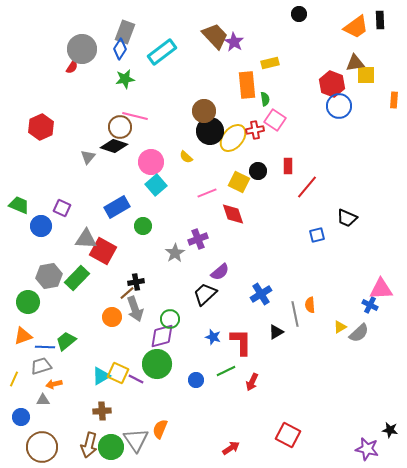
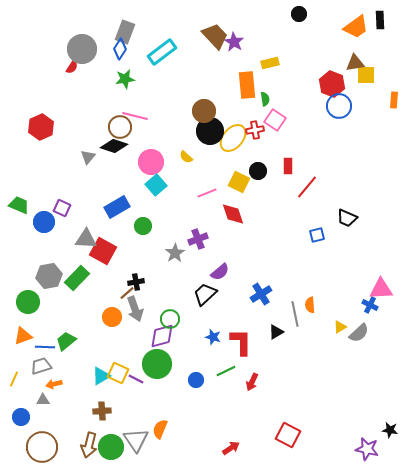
blue circle at (41, 226): moved 3 px right, 4 px up
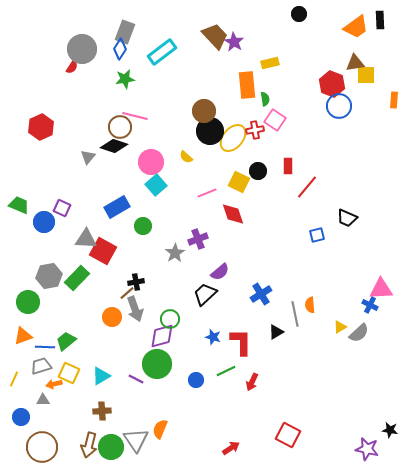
yellow square at (118, 373): moved 49 px left
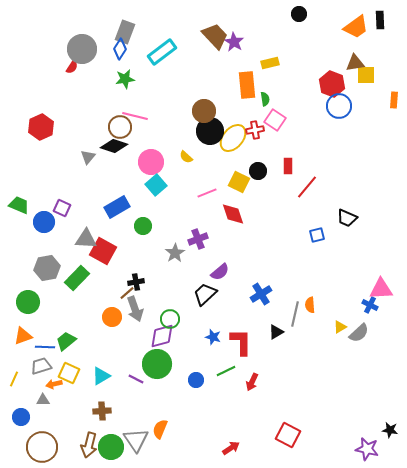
gray hexagon at (49, 276): moved 2 px left, 8 px up
gray line at (295, 314): rotated 25 degrees clockwise
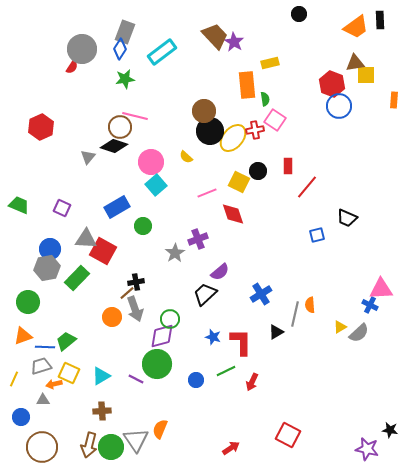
blue circle at (44, 222): moved 6 px right, 27 px down
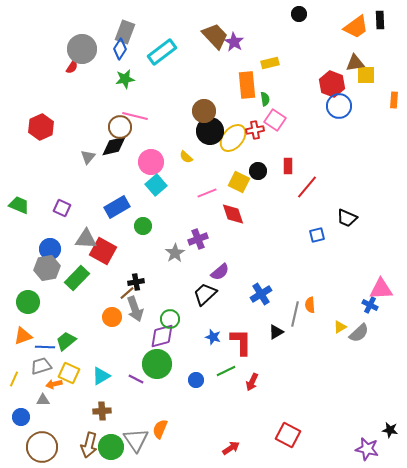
black diamond at (114, 146): rotated 32 degrees counterclockwise
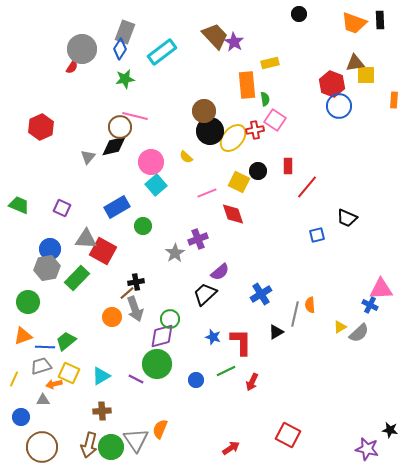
orange trapezoid at (356, 27): moved 2 px left, 4 px up; rotated 56 degrees clockwise
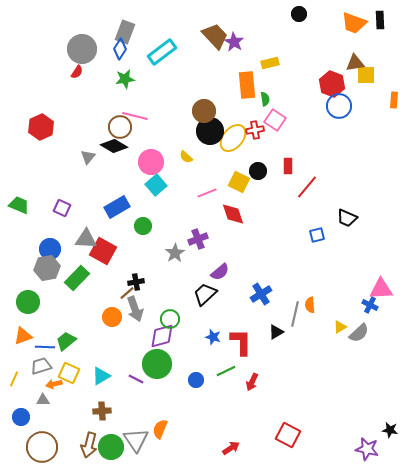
red semicircle at (72, 67): moved 5 px right, 5 px down
black diamond at (114, 146): rotated 44 degrees clockwise
